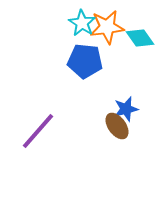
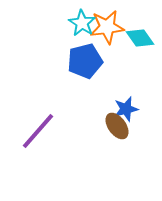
blue pentagon: rotated 20 degrees counterclockwise
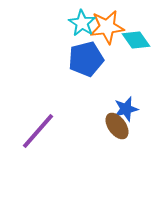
cyan diamond: moved 4 px left, 2 px down
blue pentagon: moved 1 px right, 2 px up
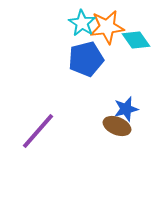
brown ellipse: rotated 32 degrees counterclockwise
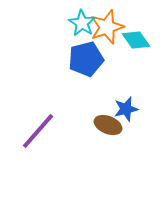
orange star: rotated 12 degrees counterclockwise
brown ellipse: moved 9 px left, 1 px up
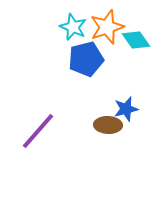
cyan star: moved 9 px left, 4 px down; rotated 8 degrees counterclockwise
brown ellipse: rotated 20 degrees counterclockwise
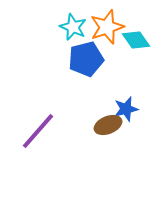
brown ellipse: rotated 24 degrees counterclockwise
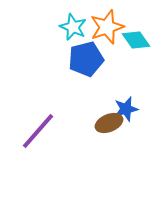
brown ellipse: moved 1 px right, 2 px up
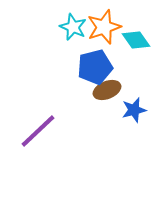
orange star: moved 3 px left
blue pentagon: moved 9 px right, 8 px down
blue star: moved 8 px right, 1 px down
brown ellipse: moved 2 px left, 33 px up
purple line: rotated 6 degrees clockwise
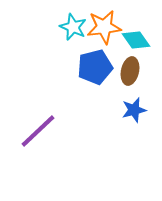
orange star: rotated 12 degrees clockwise
brown ellipse: moved 23 px right, 19 px up; rotated 56 degrees counterclockwise
